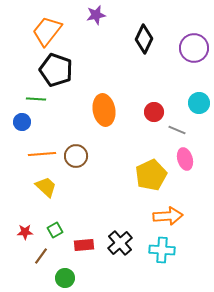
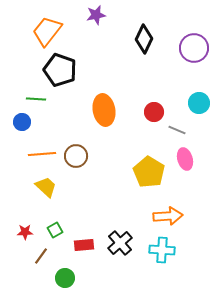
black pentagon: moved 4 px right
yellow pentagon: moved 2 px left, 3 px up; rotated 16 degrees counterclockwise
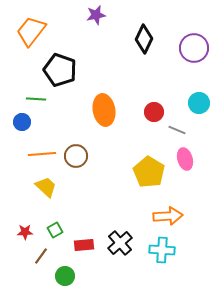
orange trapezoid: moved 16 px left
green circle: moved 2 px up
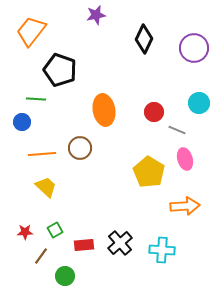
brown circle: moved 4 px right, 8 px up
orange arrow: moved 17 px right, 10 px up
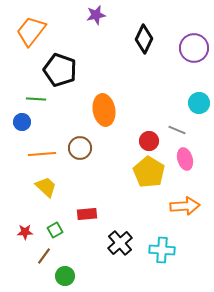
red circle: moved 5 px left, 29 px down
red rectangle: moved 3 px right, 31 px up
brown line: moved 3 px right
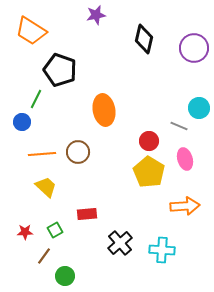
orange trapezoid: rotated 96 degrees counterclockwise
black diamond: rotated 12 degrees counterclockwise
green line: rotated 66 degrees counterclockwise
cyan circle: moved 5 px down
gray line: moved 2 px right, 4 px up
brown circle: moved 2 px left, 4 px down
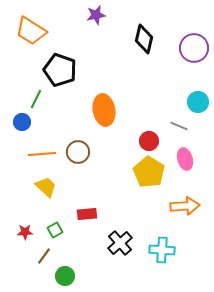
cyan circle: moved 1 px left, 6 px up
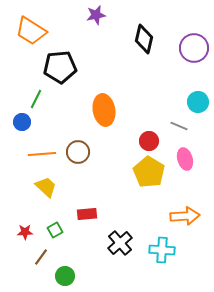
black pentagon: moved 3 px up; rotated 24 degrees counterclockwise
orange arrow: moved 10 px down
brown line: moved 3 px left, 1 px down
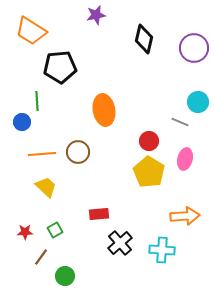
green line: moved 1 px right, 2 px down; rotated 30 degrees counterclockwise
gray line: moved 1 px right, 4 px up
pink ellipse: rotated 30 degrees clockwise
red rectangle: moved 12 px right
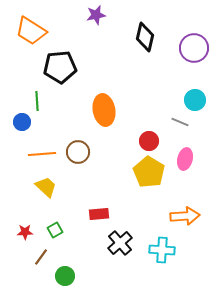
black diamond: moved 1 px right, 2 px up
cyan circle: moved 3 px left, 2 px up
